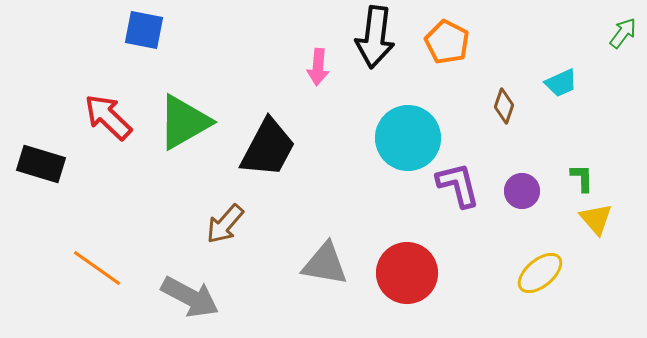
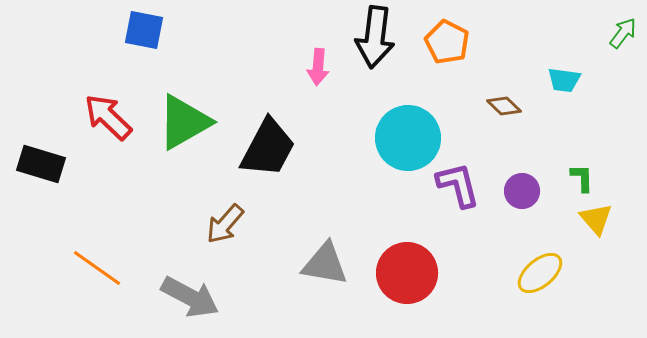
cyan trapezoid: moved 3 px right, 3 px up; rotated 32 degrees clockwise
brown diamond: rotated 64 degrees counterclockwise
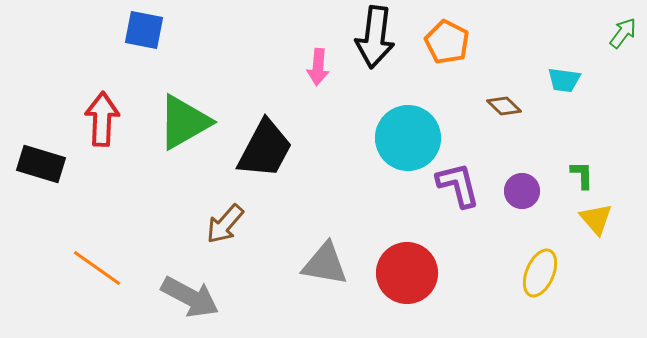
red arrow: moved 6 px left, 2 px down; rotated 48 degrees clockwise
black trapezoid: moved 3 px left, 1 px down
green L-shape: moved 3 px up
yellow ellipse: rotated 27 degrees counterclockwise
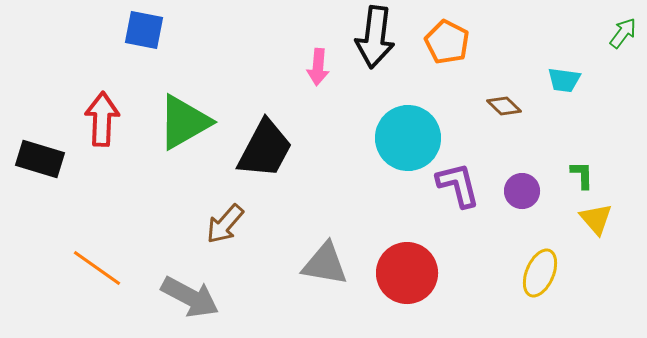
black rectangle: moved 1 px left, 5 px up
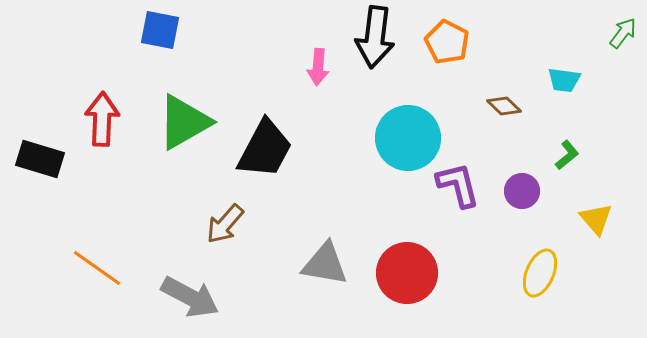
blue square: moved 16 px right
green L-shape: moved 15 px left, 20 px up; rotated 52 degrees clockwise
